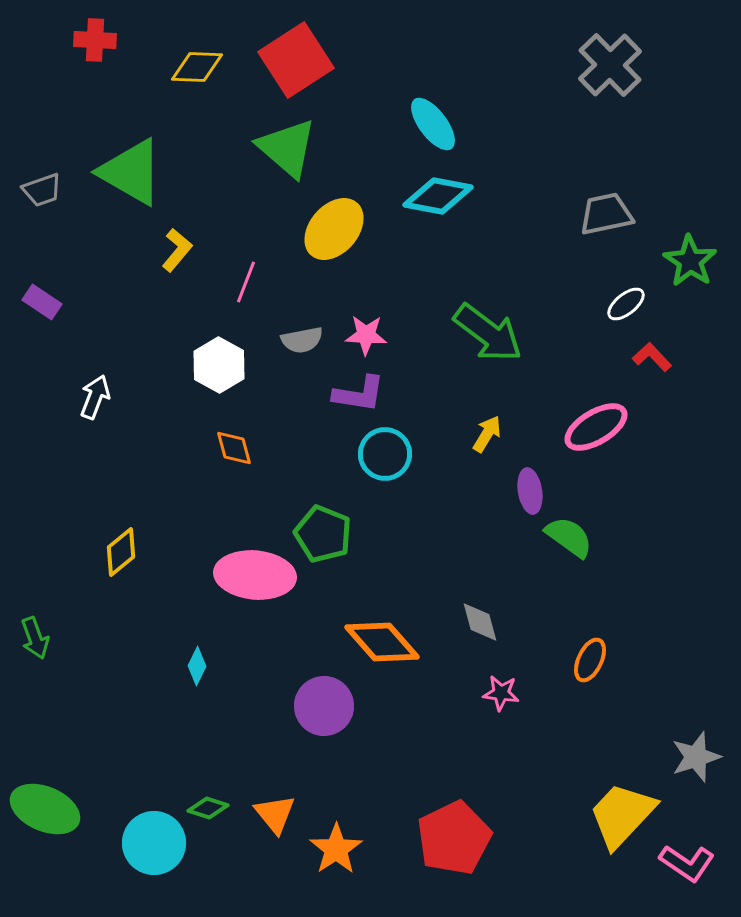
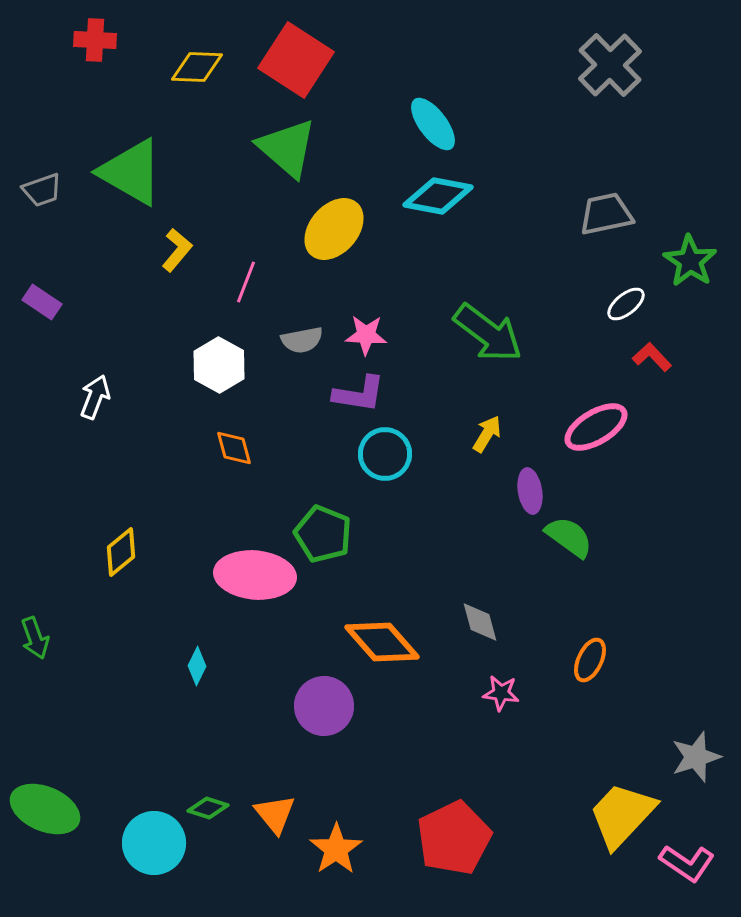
red square at (296, 60): rotated 24 degrees counterclockwise
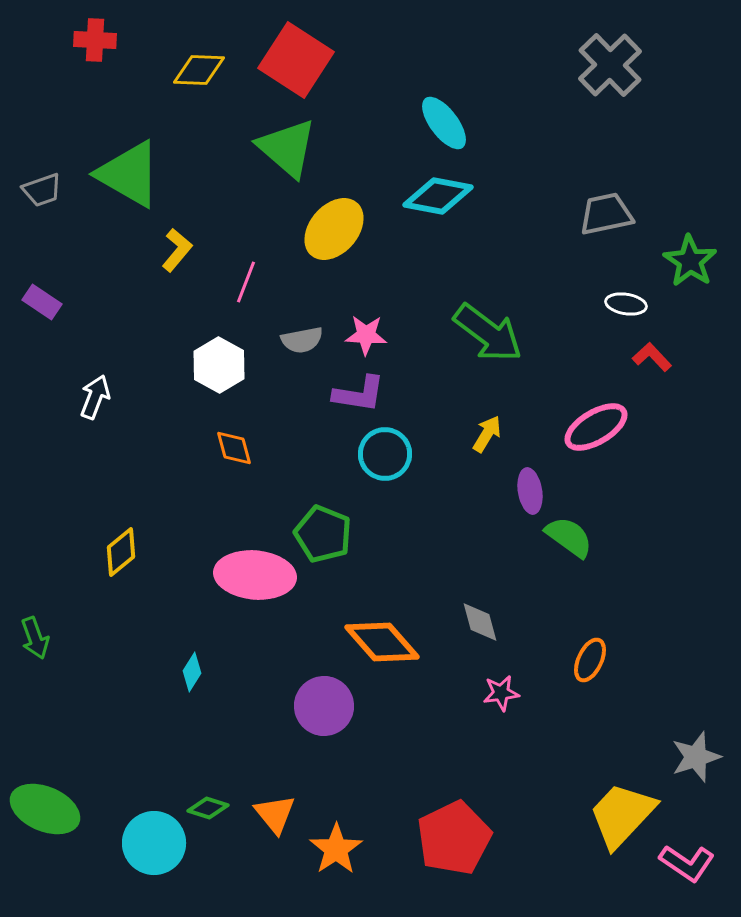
yellow diamond at (197, 67): moved 2 px right, 3 px down
cyan ellipse at (433, 124): moved 11 px right, 1 px up
green triangle at (131, 172): moved 2 px left, 2 px down
white ellipse at (626, 304): rotated 48 degrees clockwise
cyan diamond at (197, 666): moved 5 px left, 6 px down; rotated 6 degrees clockwise
pink star at (501, 693): rotated 15 degrees counterclockwise
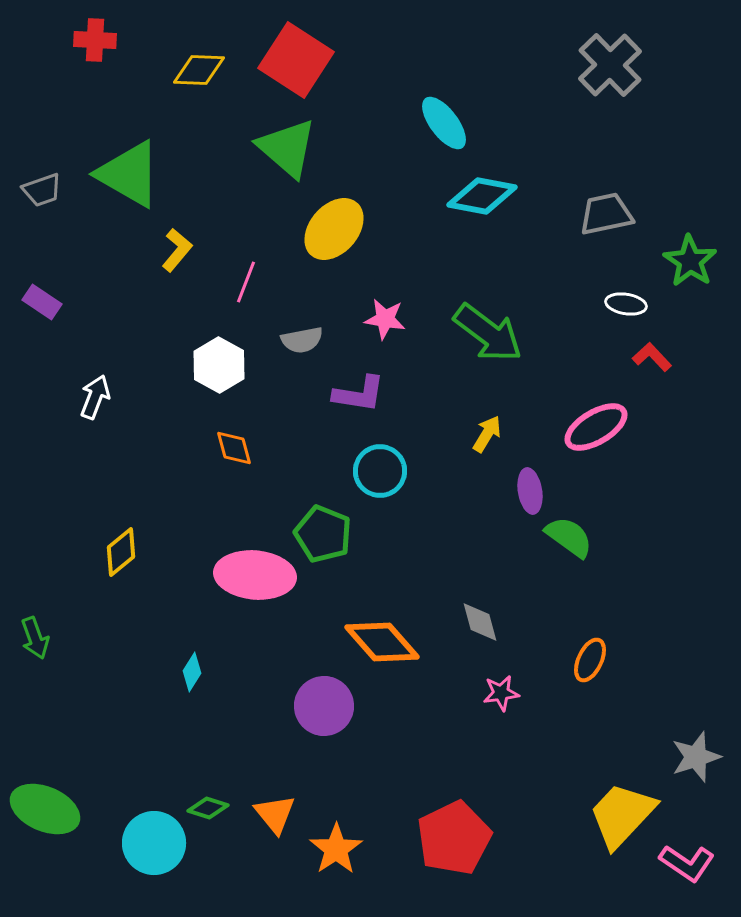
cyan diamond at (438, 196): moved 44 px right
pink star at (366, 335): moved 19 px right, 16 px up; rotated 6 degrees clockwise
cyan circle at (385, 454): moved 5 px left, 17 px down
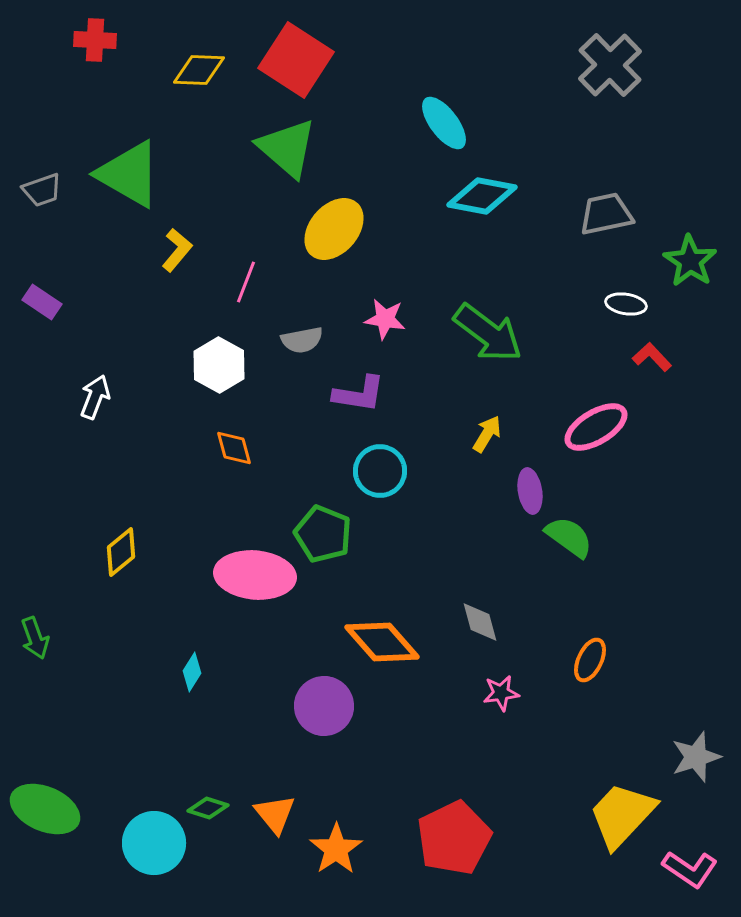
pink L-shape at (687, 863): moved 3 px right, 6 px down
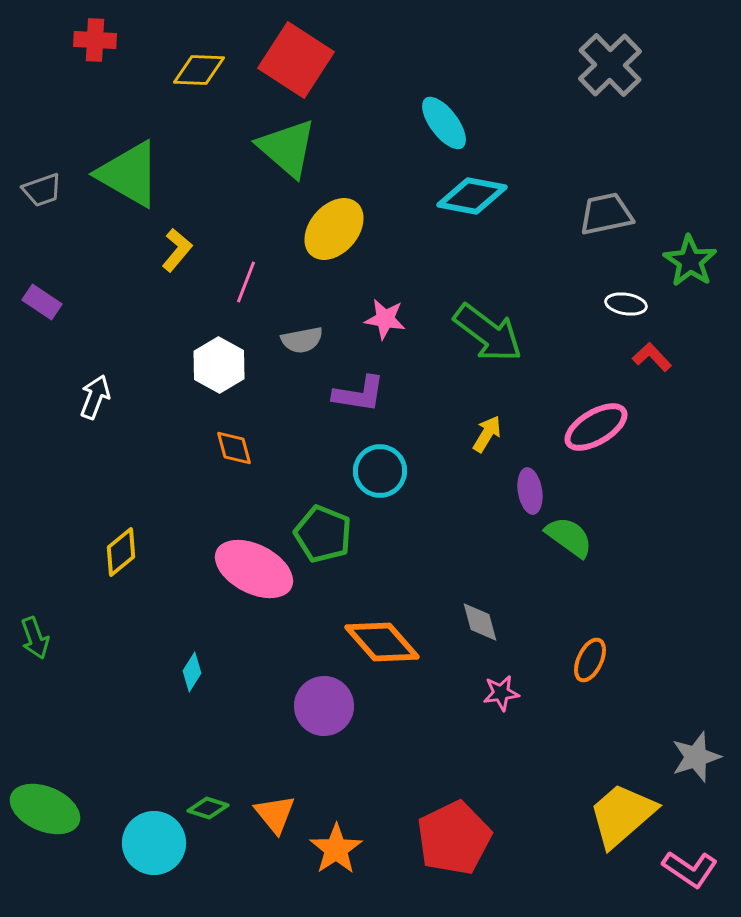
cyan diamond at (482, 196): moved 10 px left
pink ellipse at (255, 575): moved 1 px left, 6 px up; rotated 22 degrees clockwise
yellow trapezoid at (622, 815): rotated 6 degrees clockwise
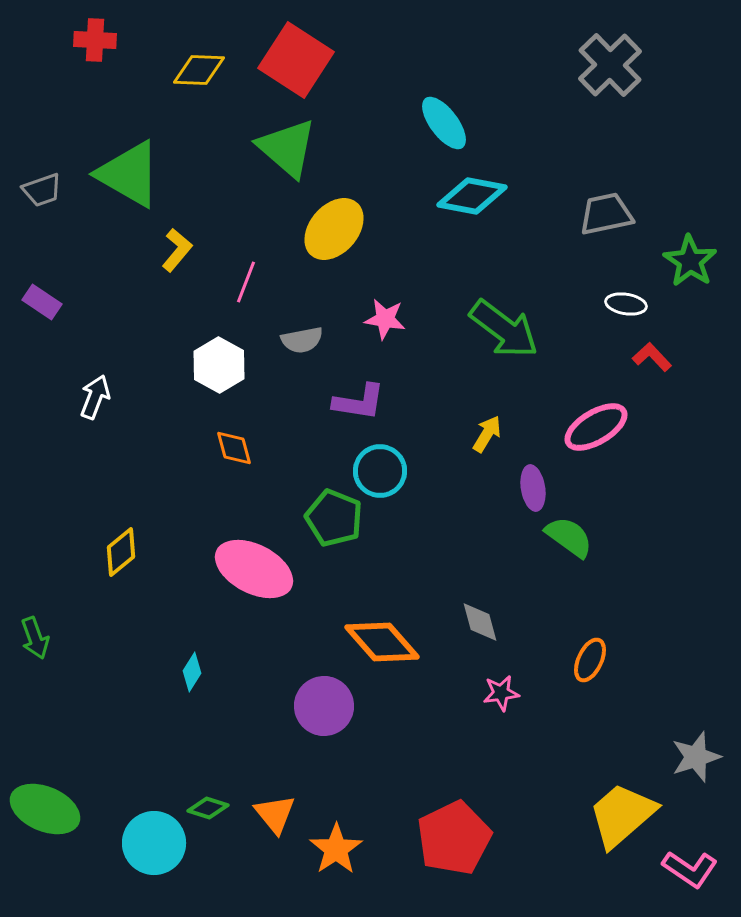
green arrow at (488, 333): moved 16 px right, 4 px up
purple L-shape at (359, 394): moved 8 px down
purple ellipse at (530, 491): moved 3 px right, 3 px up
green pentagon at (323, 534): moved 11 px right, 16 px up
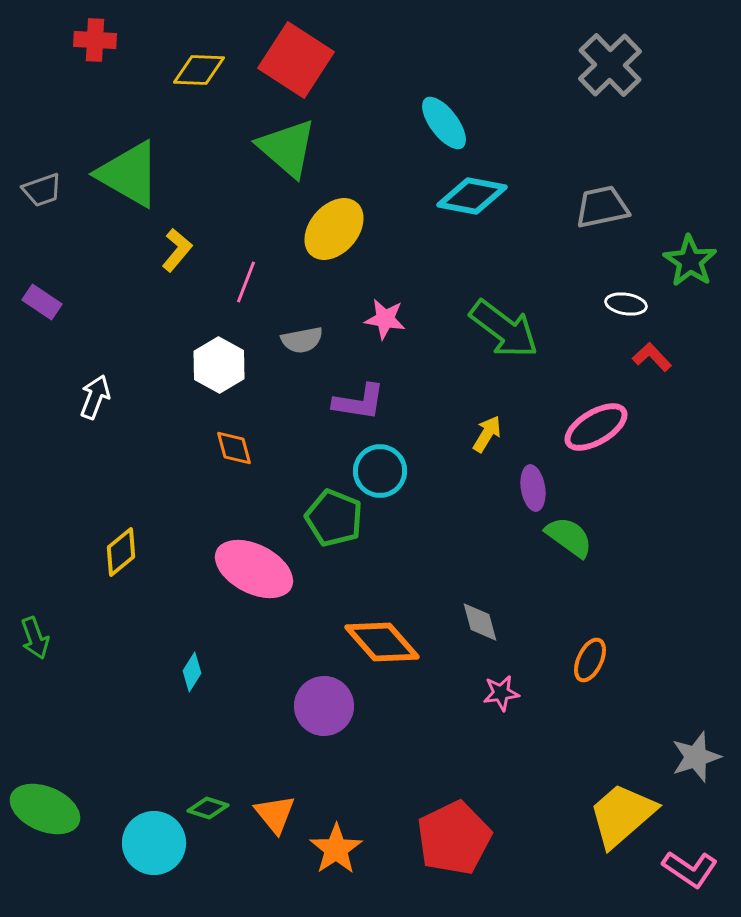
gray trapezoid at (606, 214): moved 4 px left, 7 px up
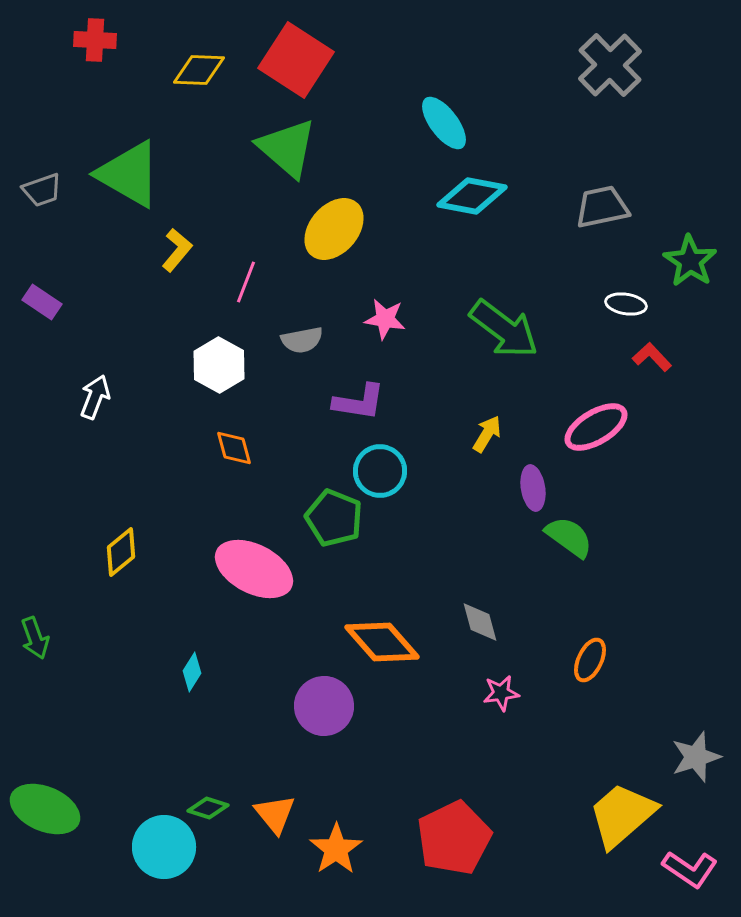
cyan circle at (154, 843): moved 10 px right, 4 px down
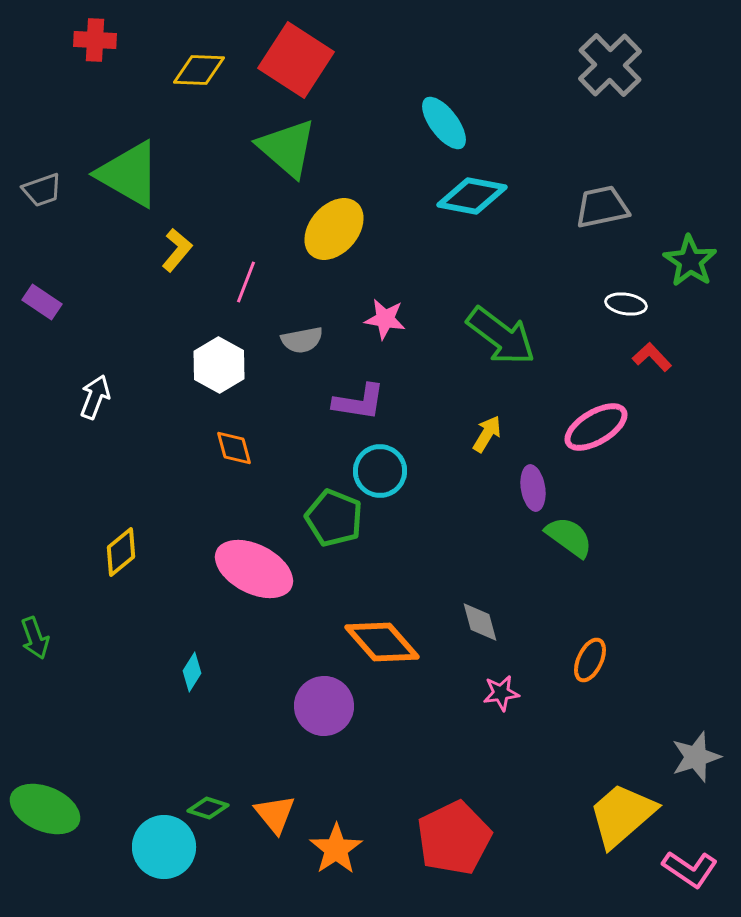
green arrow at (504, 329): moved 3 px left, 7 px down
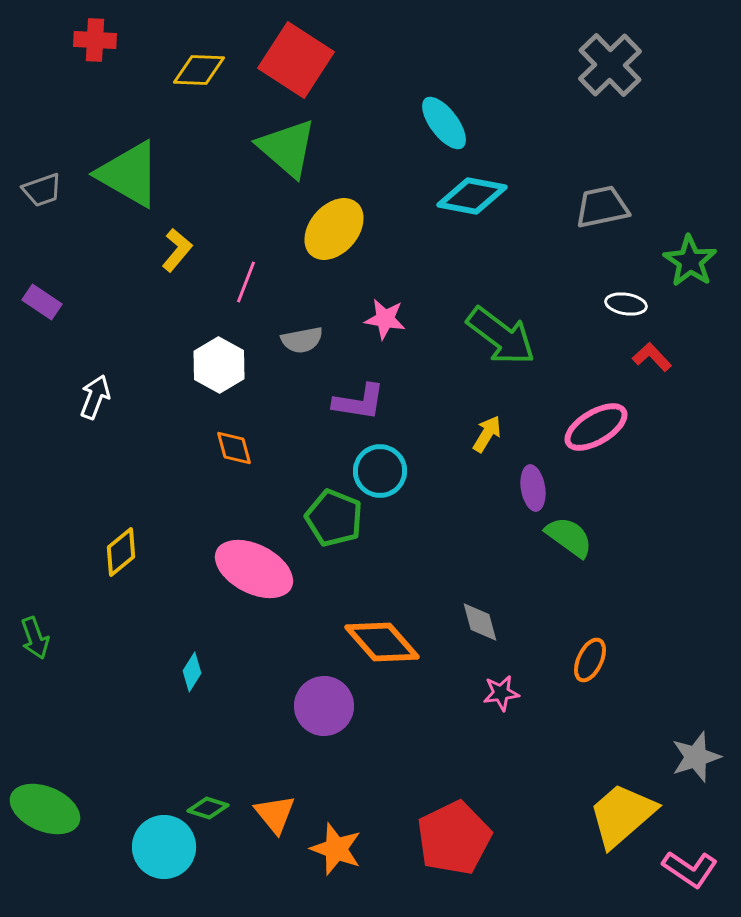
orange star at (336, 849): rotated 18 degrees counterclockwise
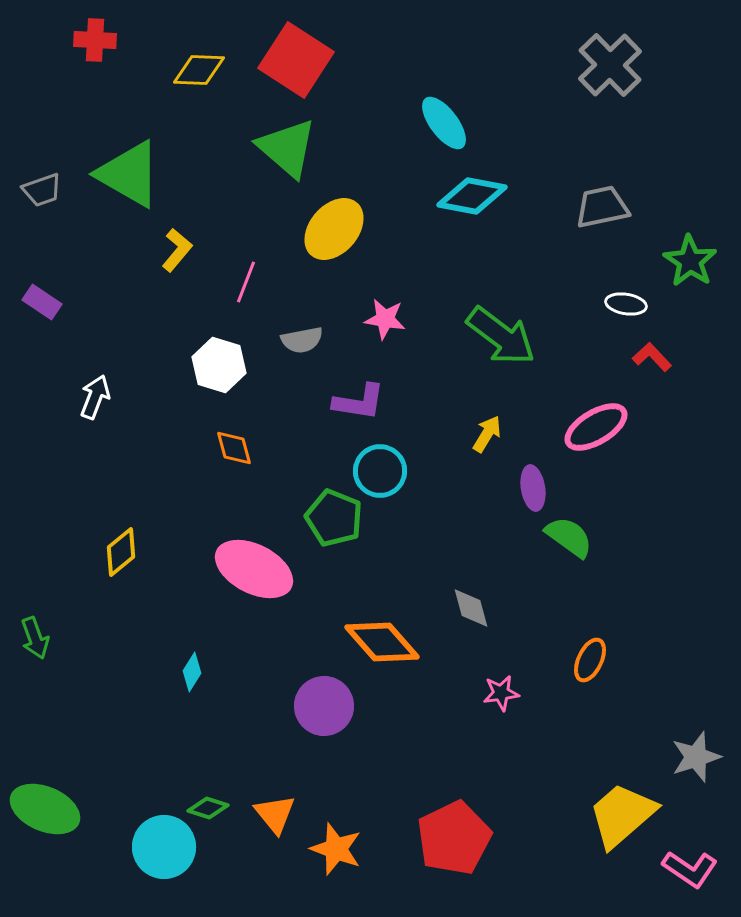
white hexagon at (219, 365): rotated 12 degrees counterclockwise
gray diamond at (480, 622): moved 9 px left, 14 px up
